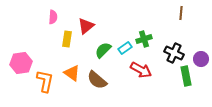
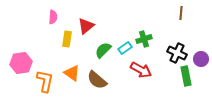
black cross: moved 3 px right
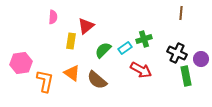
yellow rectangle: moved 4 px right, 2 px down
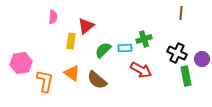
cyan rectangle: rotated 32 degrees clockwise
purple circle: moved 1 px right
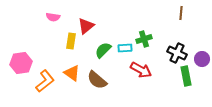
pink semicircle: rotated 96 degrees clockwise
orange L-shape: rotated 40 degrees clockwise
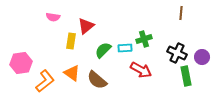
purple circle: moved 2 px up
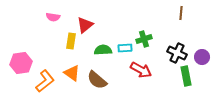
red triangle: moved 1 px left, 1 px up
green semicircle: rotated 42 degrees clockwise
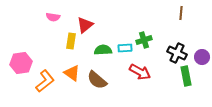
green cross: moved 1 px down
red arrow: moved 1 px left, 2 px down
